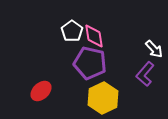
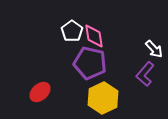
red ellipse: moved 1 px left, 1 px down
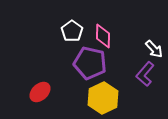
pink diamond: moved 9 px right; rotated 10 degrees clockwise
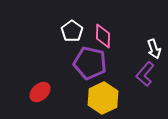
white arrow: rotated 24 degrees clockwise
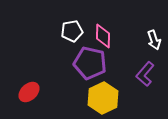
white pentagon: rotated 25 degrees clockwise
white arrow: moved 9 px up
red ellipse: moved 11 px left
